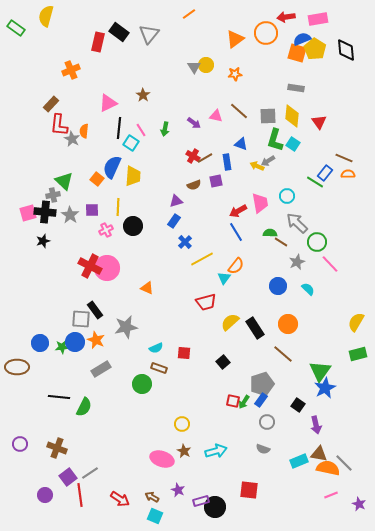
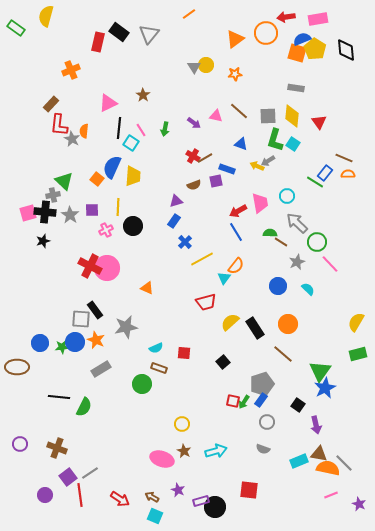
blue rectangle at (227, 162): moved 7 px down; rotated 63 degrees counterclockwise
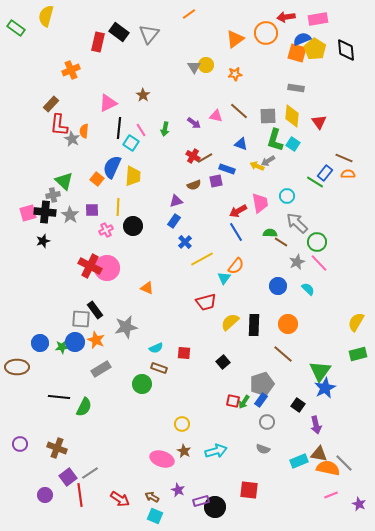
pink line at (330, 264): moved 11 px left, 1 px up
black rectangle at (255, 328): moved 1 px left, 3 px up; rotated 35 degrees clockwise
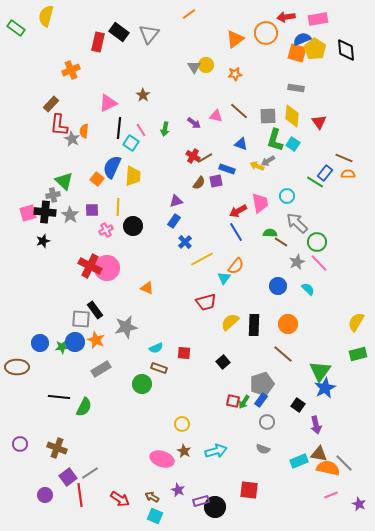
brown semicircle at (194, 185): moved 5 px right, 2 px up; rotated 32 degrees counterclockwise
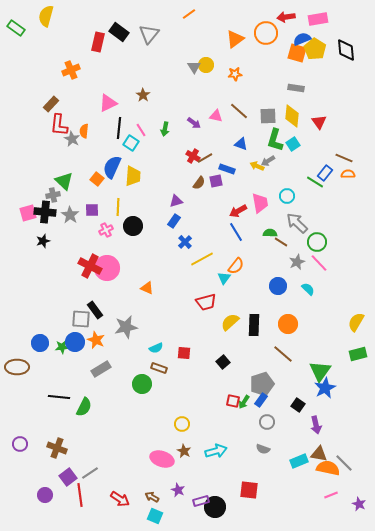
cyan square at (293, 144): rotated 24 degrees clockwise
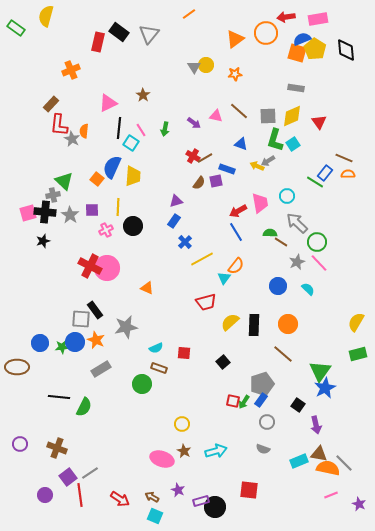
yellow diamond at (292, 116): rotated 60 degrees clockwise
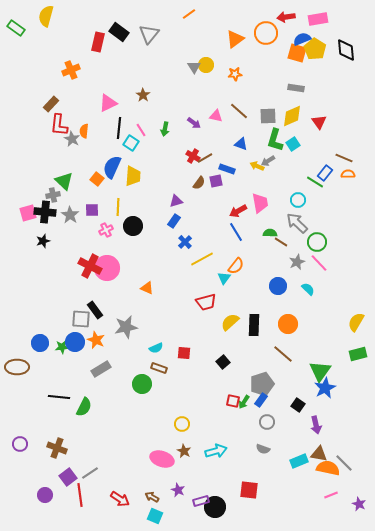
cyan circle at (287, 196): moved 11 px right, 4 px down
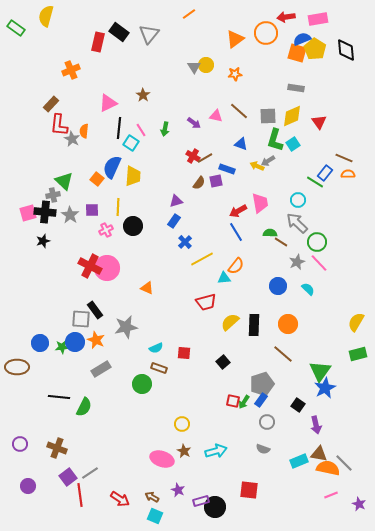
cyan triangle at (224, 278): rotated 48 degrees clockwise
purple circle at (45, 495): moved 17 px left, 9 px up
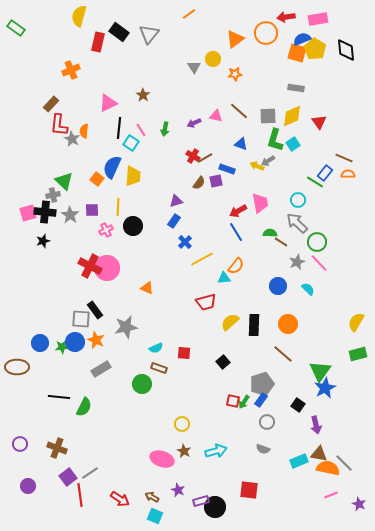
yellow semicircle at (46, 16): moved 33 px right
yellow circle at (206, 65): moved 7 px right, 6 px up
purple arrow at (194, 123): rotated 120 degrees clockwise
